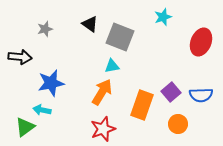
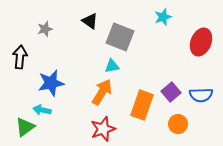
black triangle: moved 3 px up
black arrow: rotated 90 degrees counterclockwise
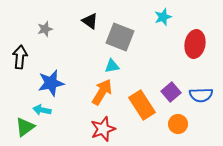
red ellipse: moved 6 px left, 2 px down; rotated 12 degrees counterclockwise
orange rectangle: rotated 52 degrees counterclockwise
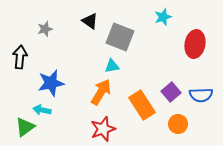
orange arrow: moved 1 px left
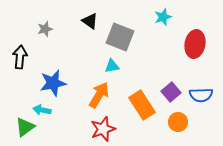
blue star: moved 2 px right
orange arrow: moved 2 px left, 3 px down
orange circle: moved 2 px up
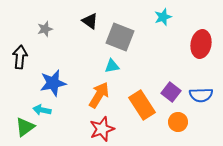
red ellipse: moved 6 px right
purple square: rotated 12 degrees counterclockwise
red star: moved 1 px left
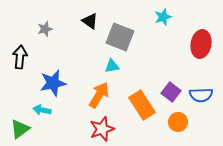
green triangle: moved 5 px left, 2 px down
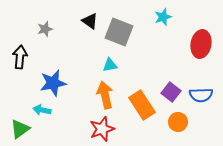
gray square: moved 1 px left, 5 px up
cyan triangle: moved 2 px left, 1 px up
orange arrow: moved 6 px right; rotated 44 degrees counterclockwise
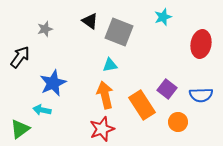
black arrow: rotated 30 degrees clockwise
blue star: rotated 12 degrees counterclockwise
purple square: moved 4 px left, 3 px up
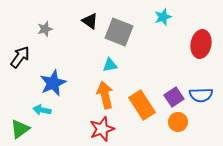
purple square: moved 7 px right, 8 px down; rotated 18 degrees clockwise
